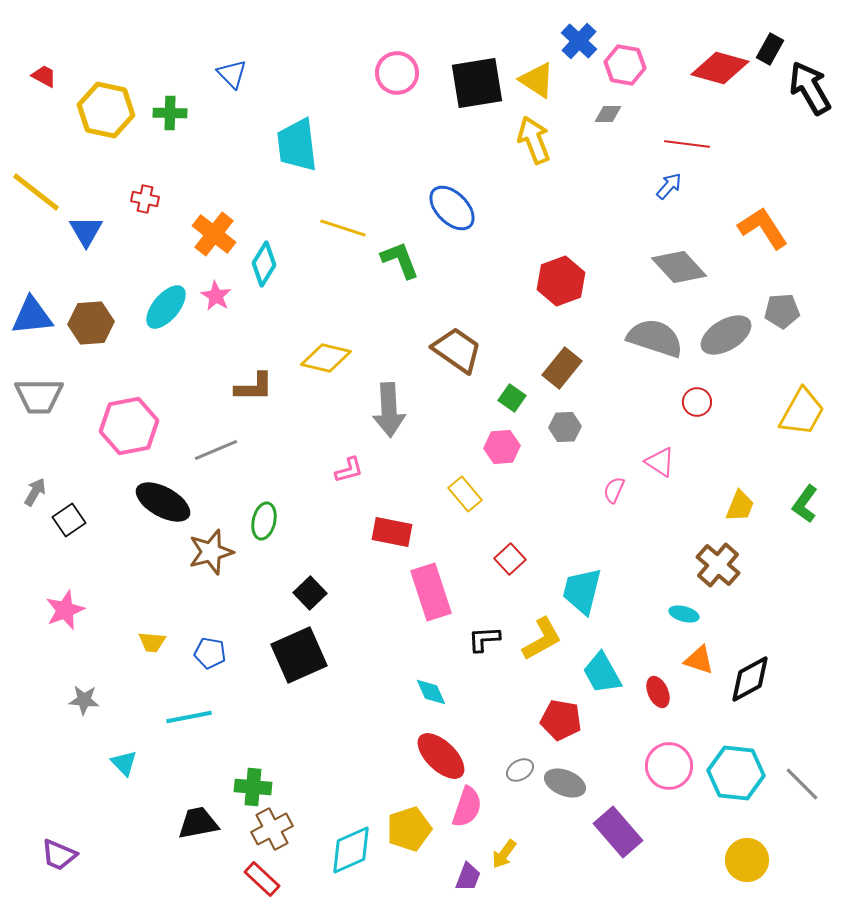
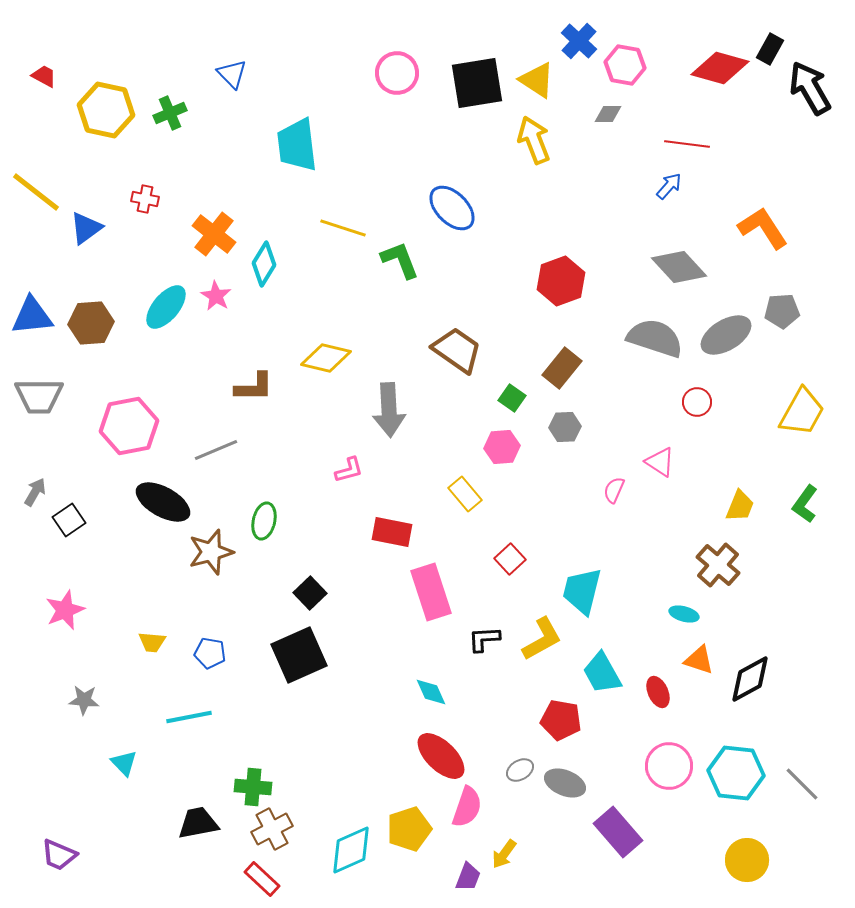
green cross at (170, 113): rotated 24 degrees counterclockwise
blue triangle at (86, 231): moved 3 px up; rotated 24 degrees clockwise
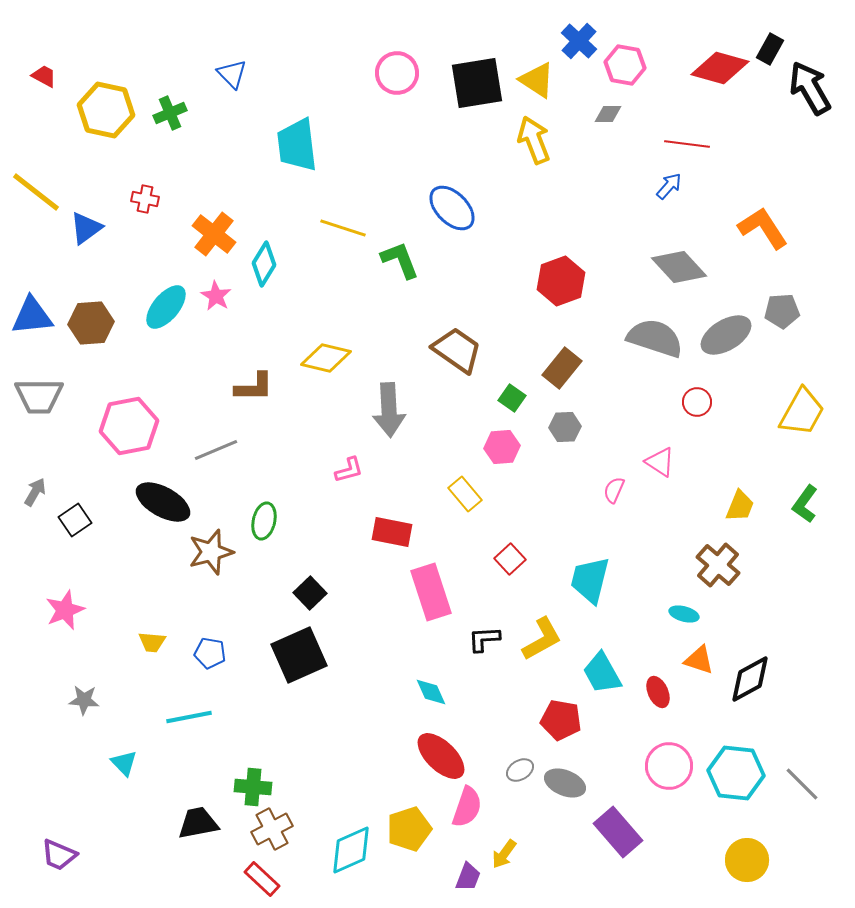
black square at (69, 520): moved 6 px right
cyan trapezoid at (582, 591): moved 8 px right, 11 px up
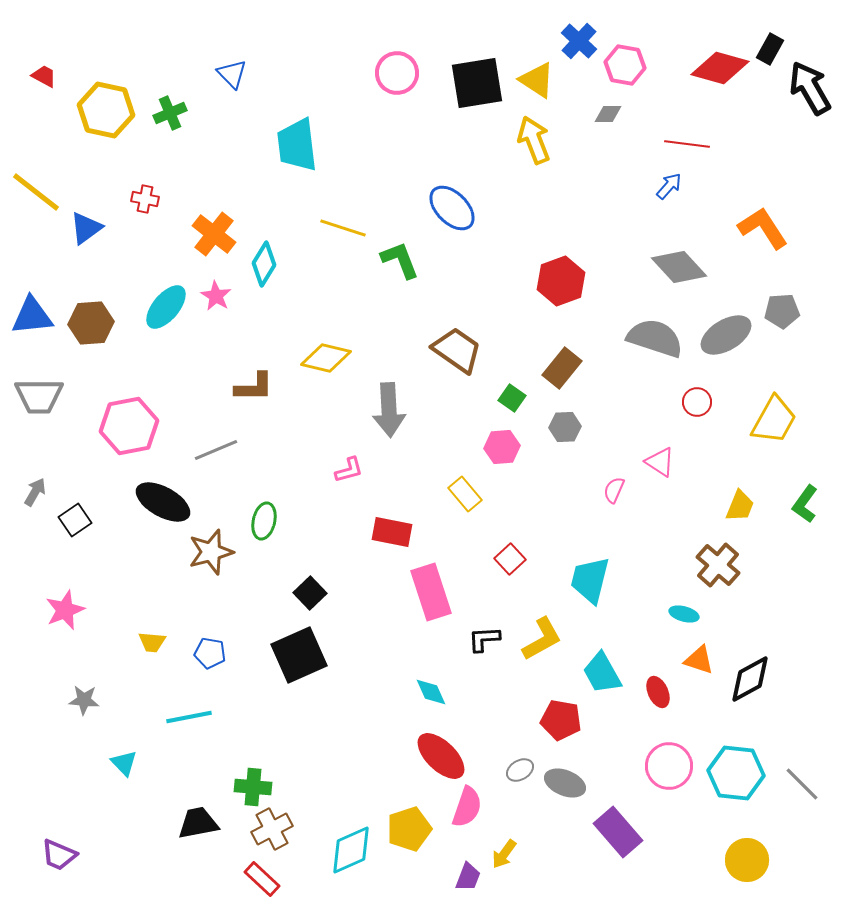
yellow trapezoid at (802, 412): moved 28 px left, 8 px down
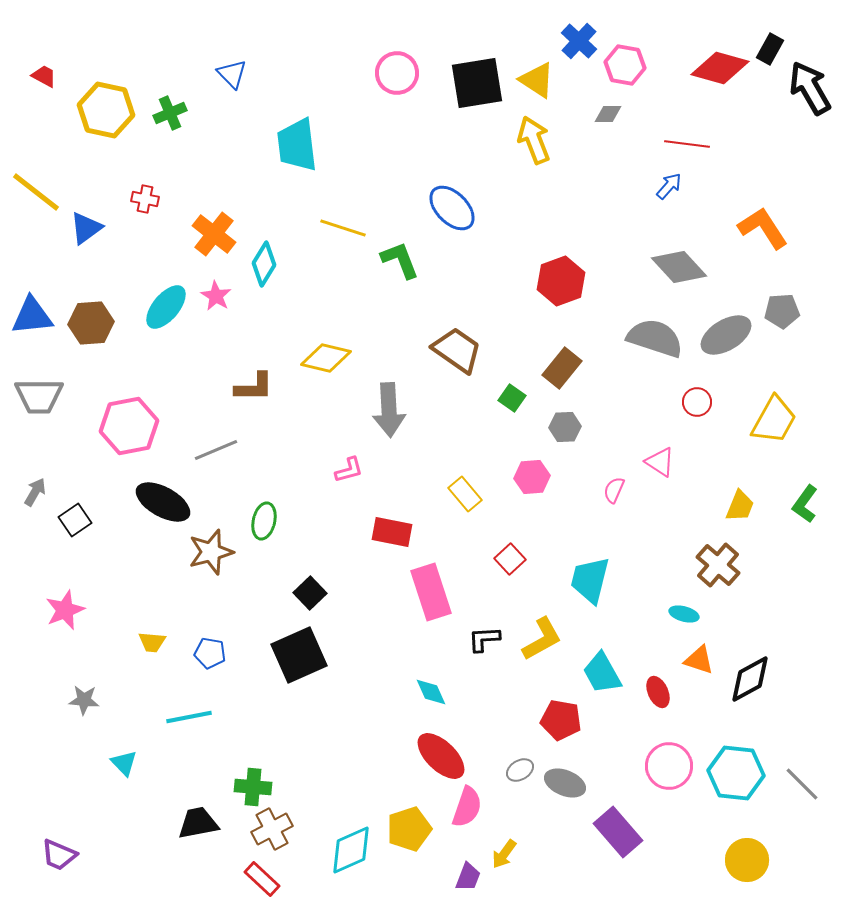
pink hexagon at (502, 447): moved 30 px right, 30 px down
